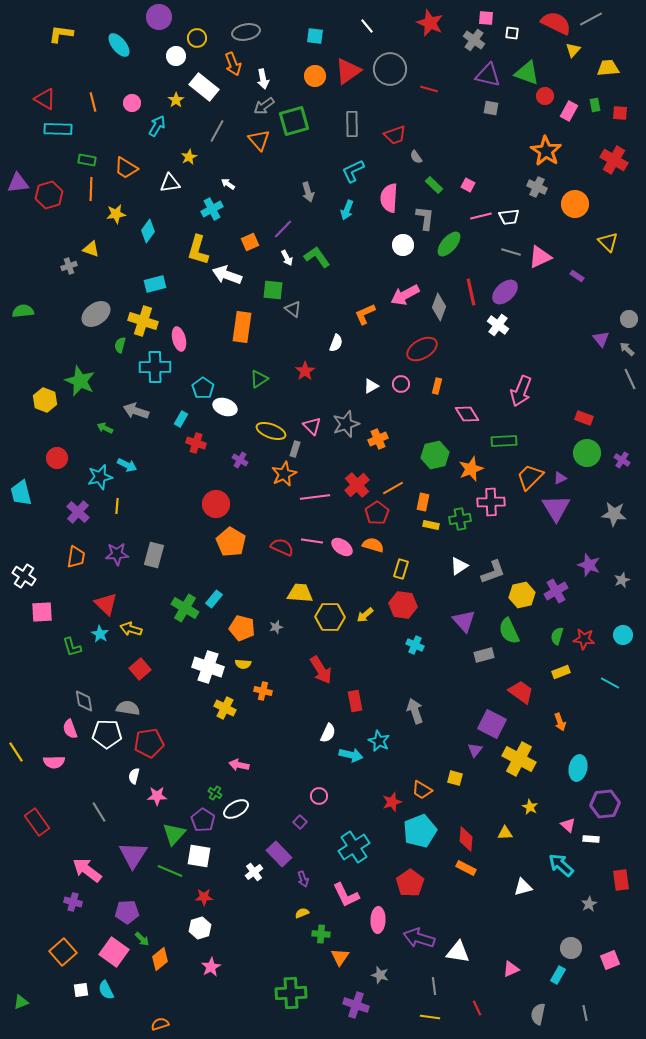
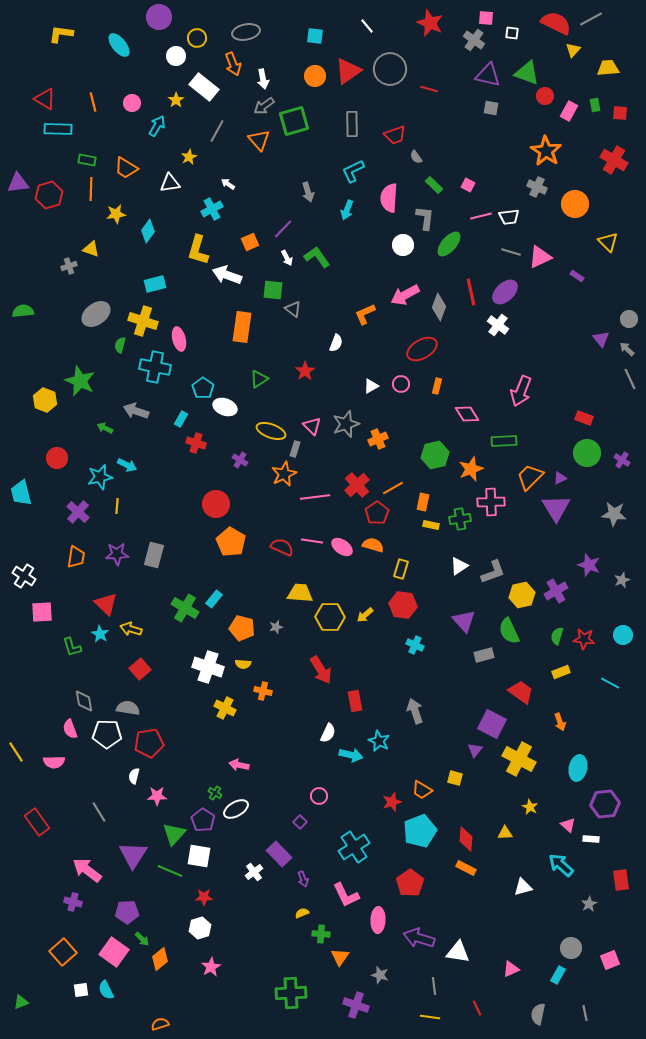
cyan cross at (155, 367): rotated 12 degrees clockwise
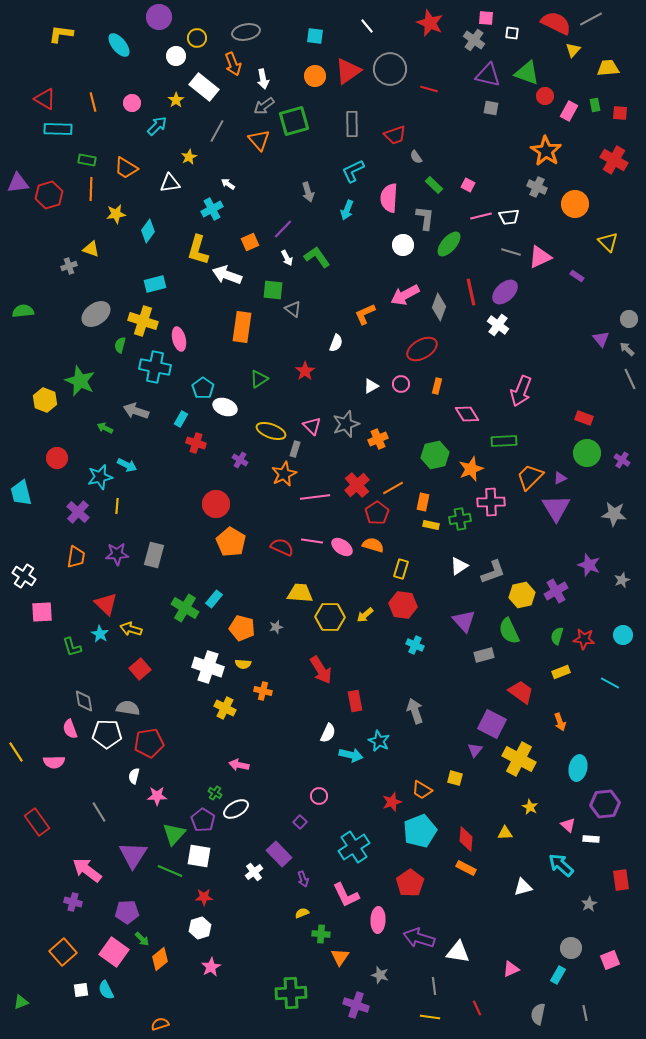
cyan arrow at (157, 126): rotated 15 degrees clockwise
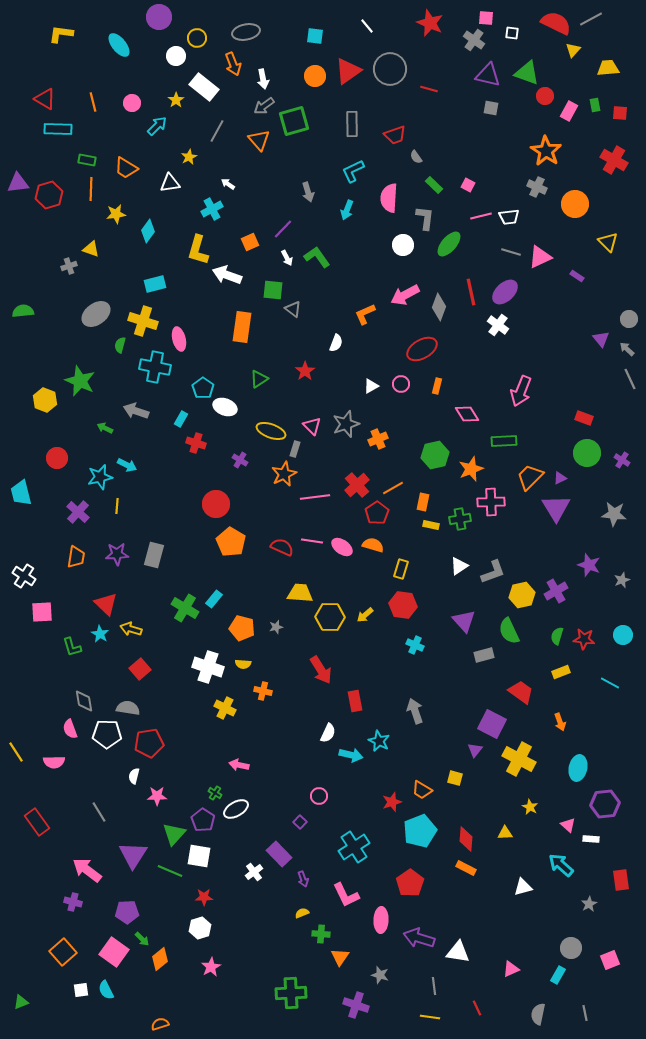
pink ellipse at (378, 920): moved 3 px right
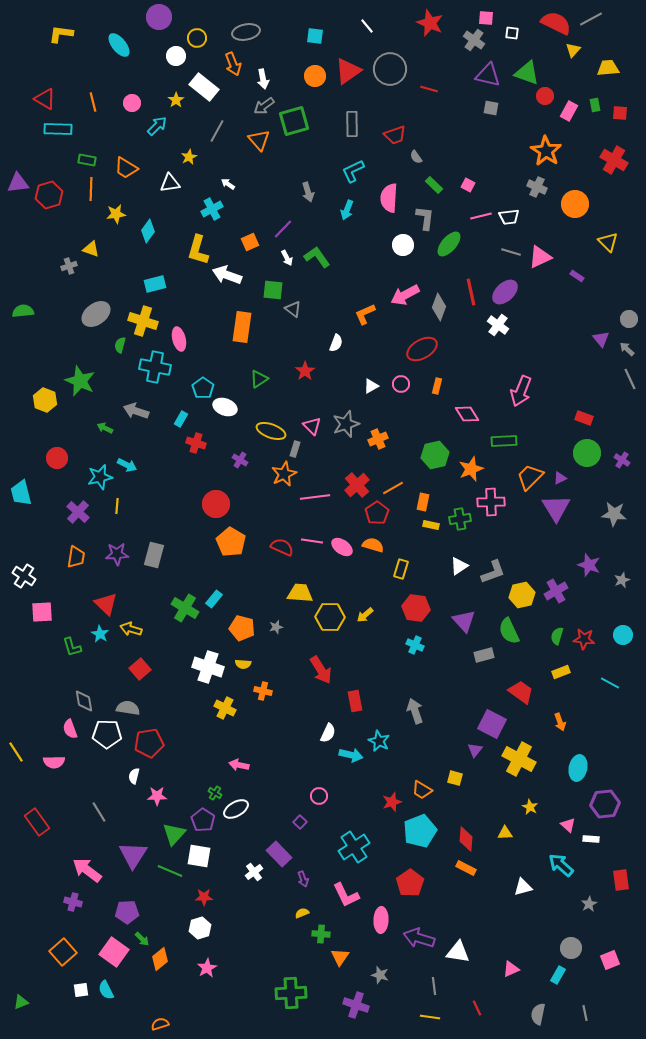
red hexagon at (403, 605): moved 13 px right, 3 px down
pink star at (211, 967): moved 4 px left, 1 px down
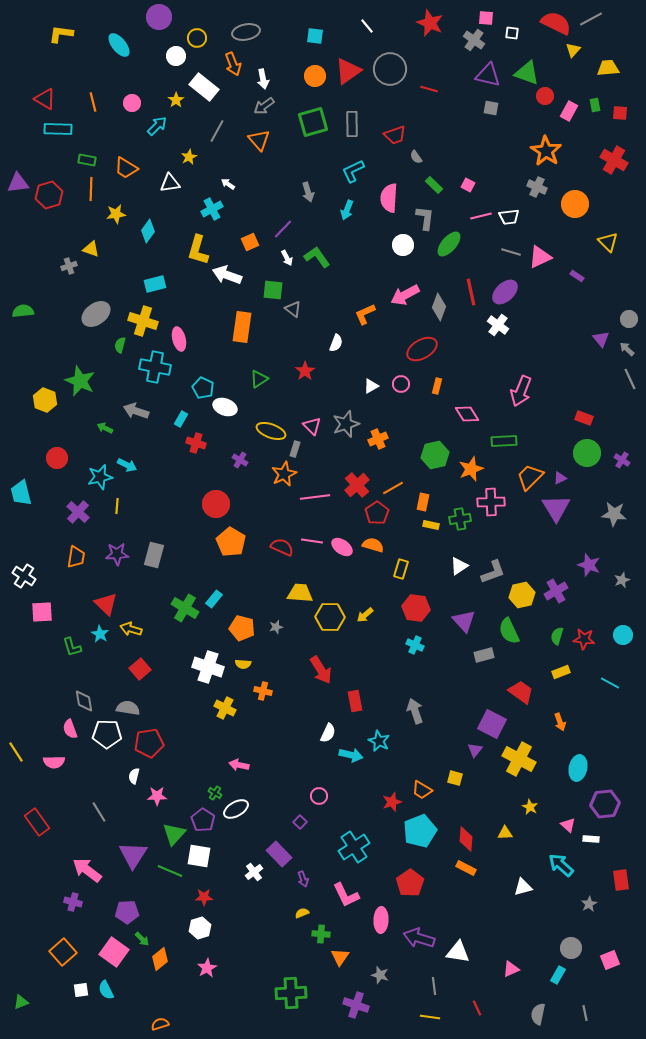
green square at (294, 121): moved 19 px right, 1 px down
cyan pentagon at (203, 388): rotated 10 degrees counterclockwise
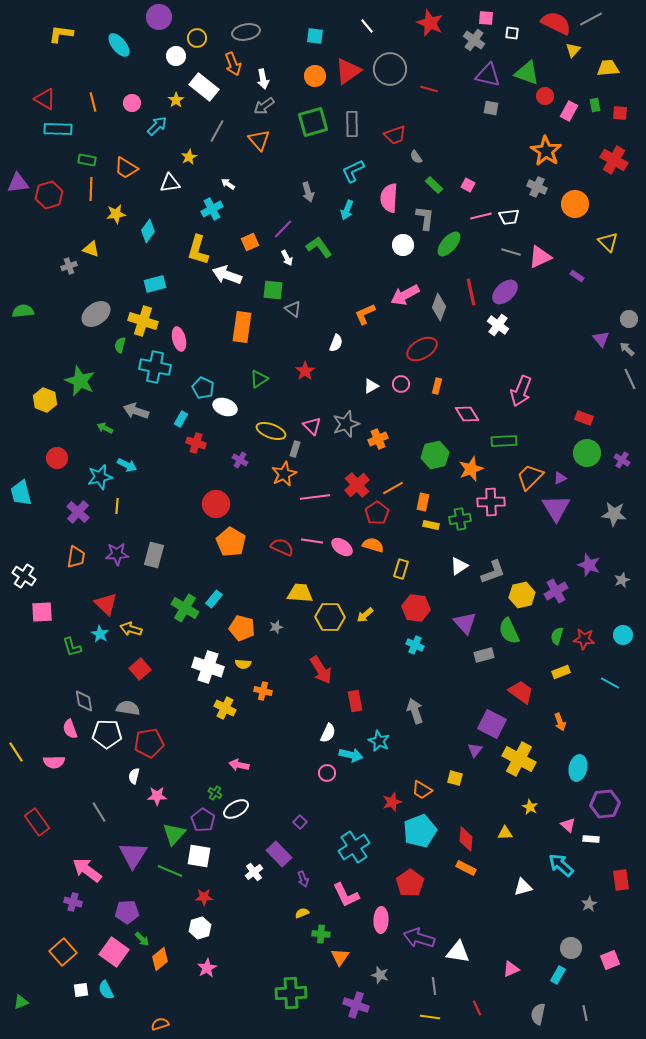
green L-shape at (317, 257): moved 2 px right, 10 px up
purple triangle at (464, 621): moved 1 px right, 2 px down
pink circle at (319, 796): moved 8 px right, 23 px up
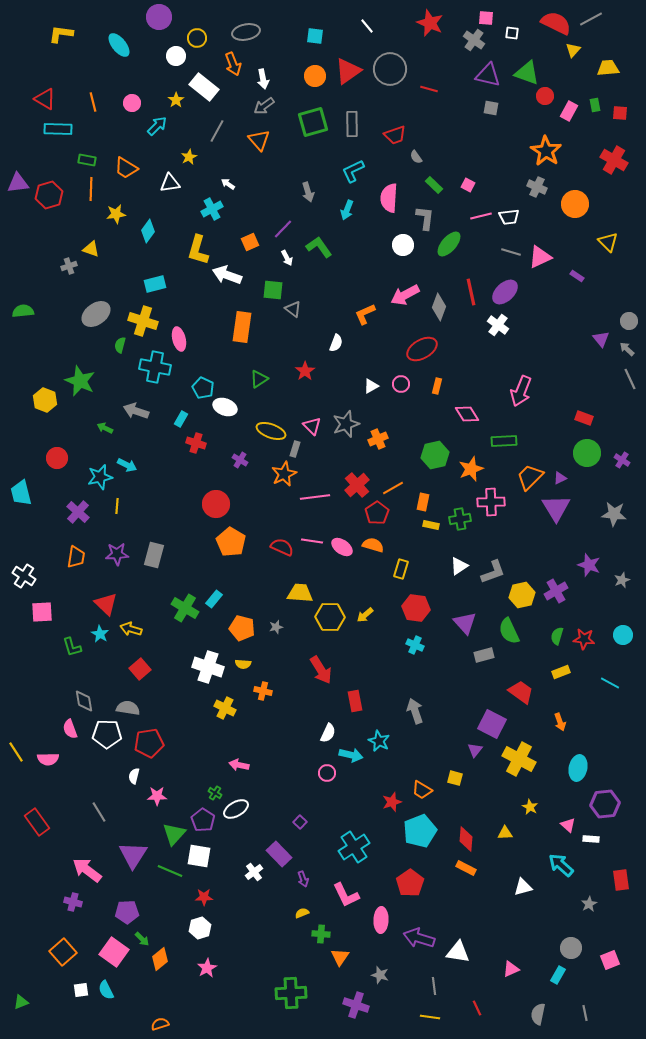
gray circle at (629, 319): moved 2 px down
pink semicircle at (54, 762): moved 6 px left, 3 px up
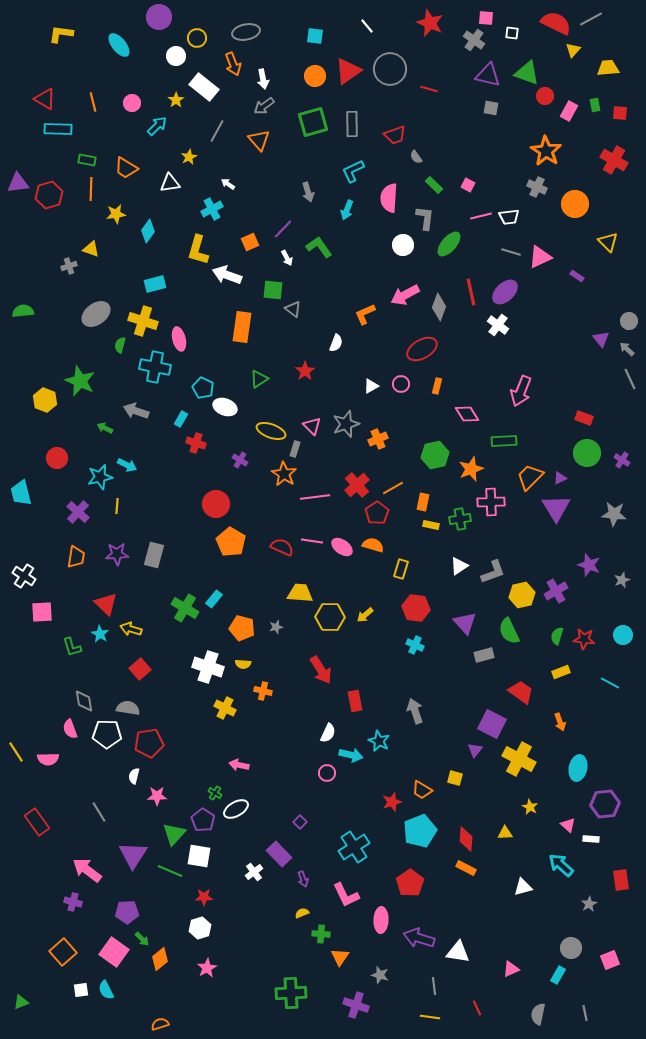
orange star at (284, 474): rotated 15 degrees counterclockwise
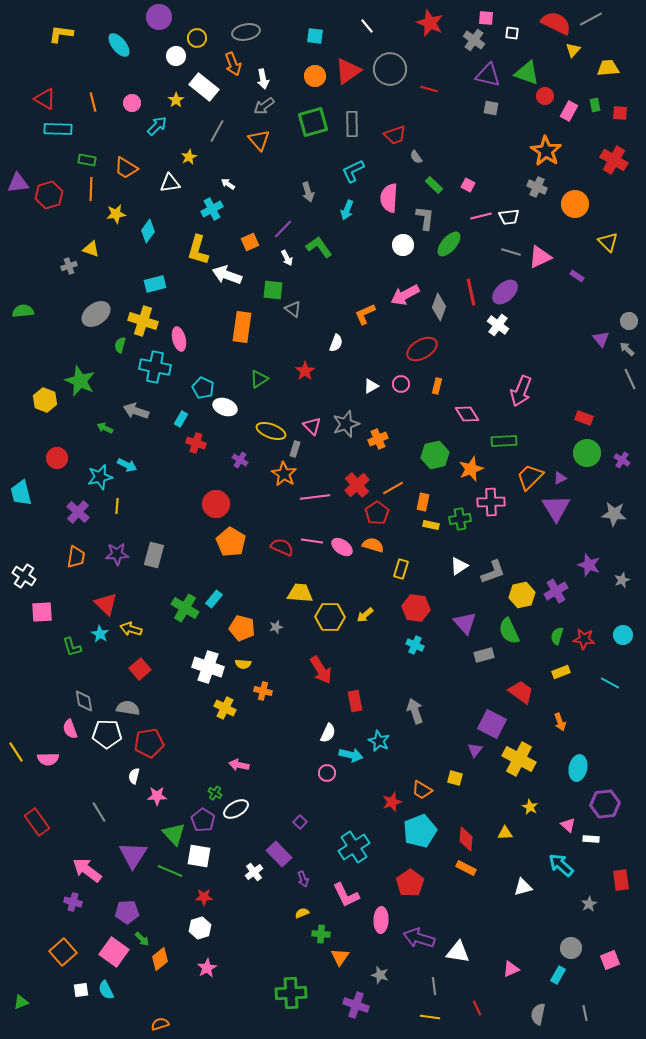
green triangle at (174, 834): rotated 25 degrees counterclockwise
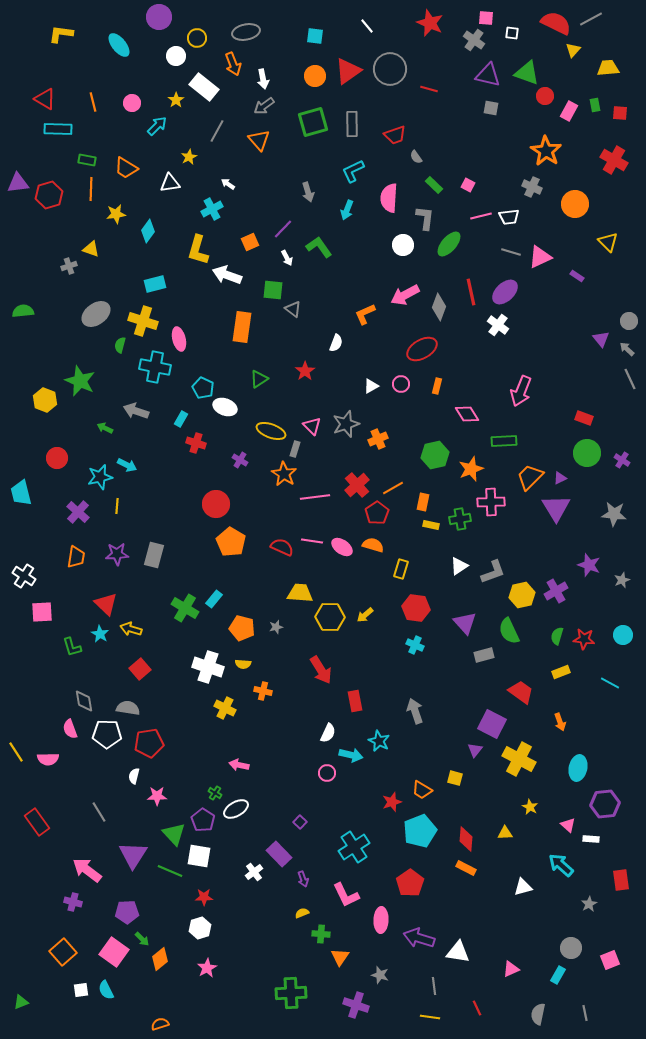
gray cross at (537, 187): moved 5 px left
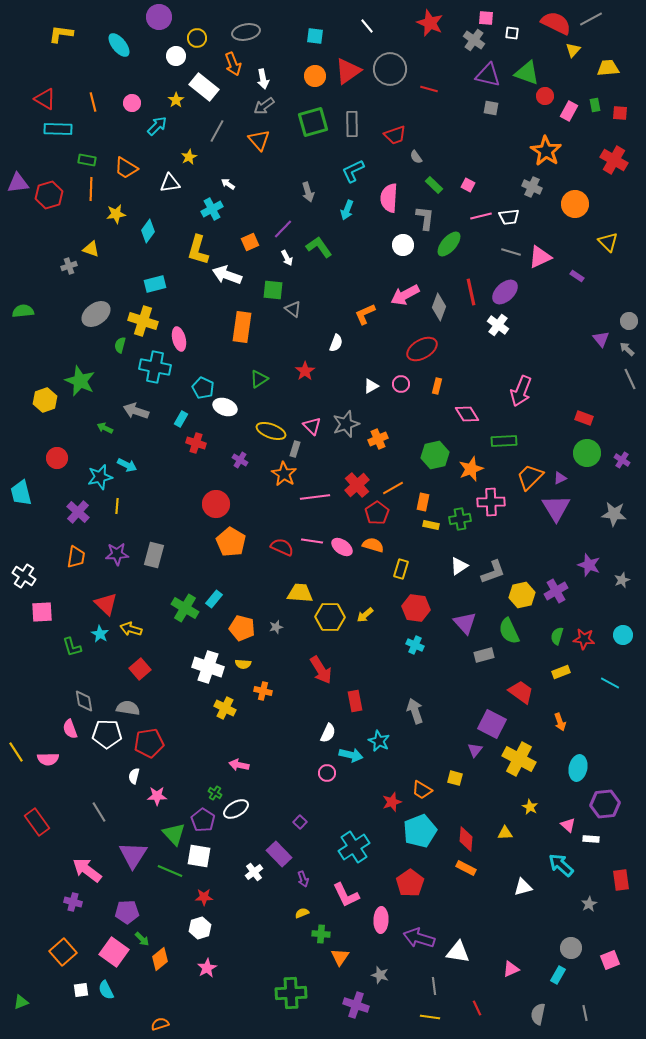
yellow hexagon at (45, 400): rotated 20 degrees clockwise
